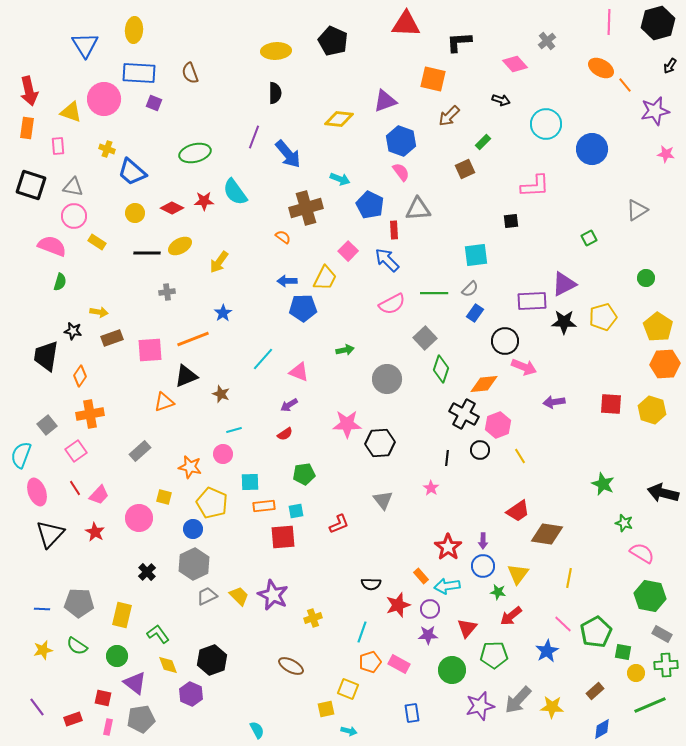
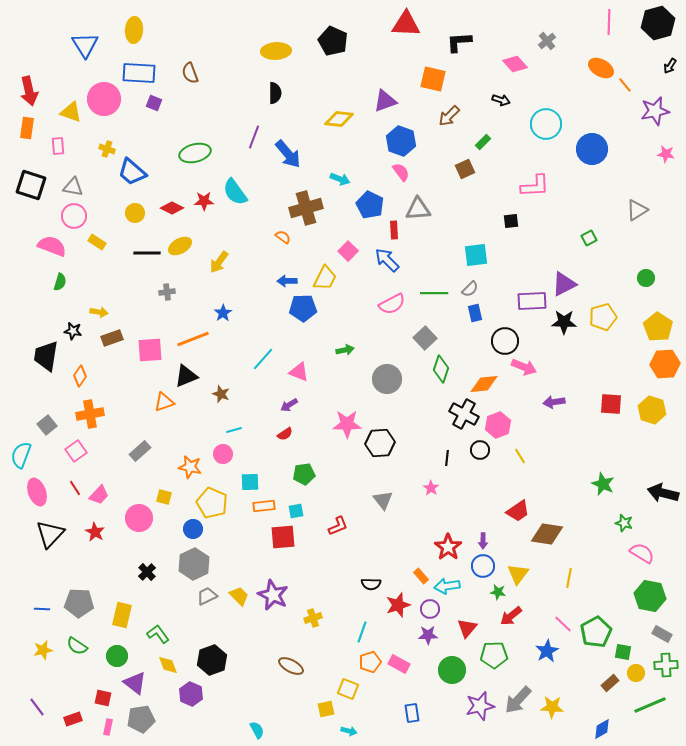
blue rectangle at (475, 313): rotated 48 degrees counterclockwise
red L-shape at (339, 524): moved 1 px left, 2 px down
brown rectangle at (595, 691): moved 15 px right, 8 px up
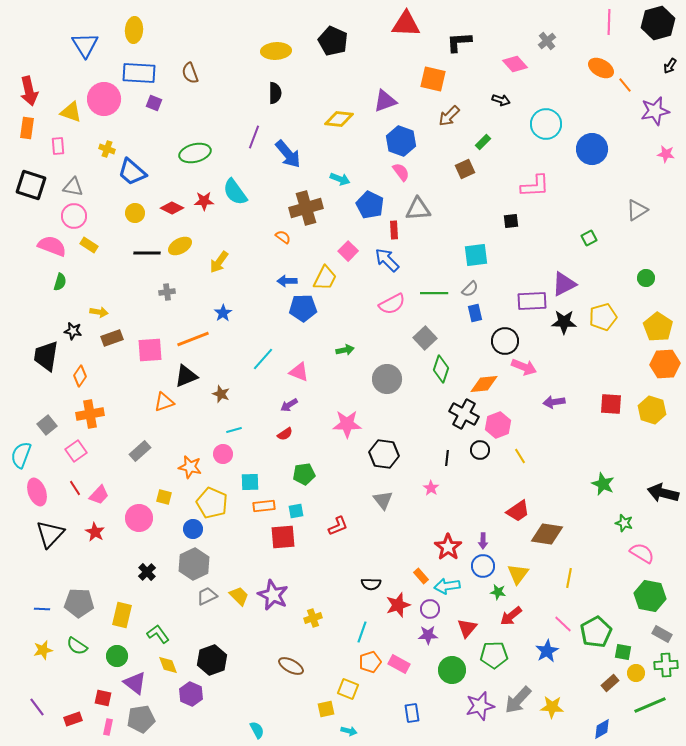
yellow rectangle at (97, 242): moved 8 px left, 3 px down
black hexagon at (380, 443): moved 4 px right, 11 px down; rotated 12 degrees clockwise
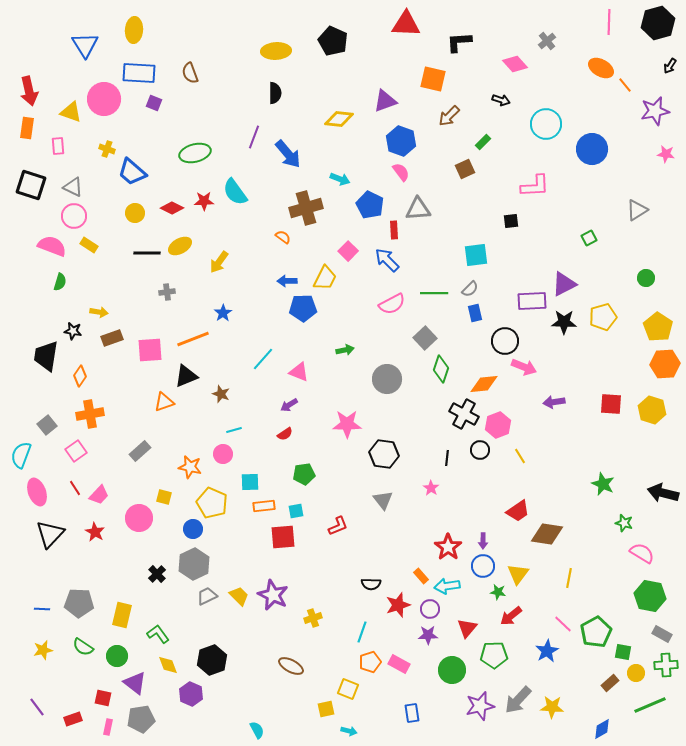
gray triangle at (73, 187): rotated 15 degrees clockwise
black cross at (147, 572): moved 10 px right, 2 px down
green semicircle at (77, 646): moved 6 px right, 1 px down
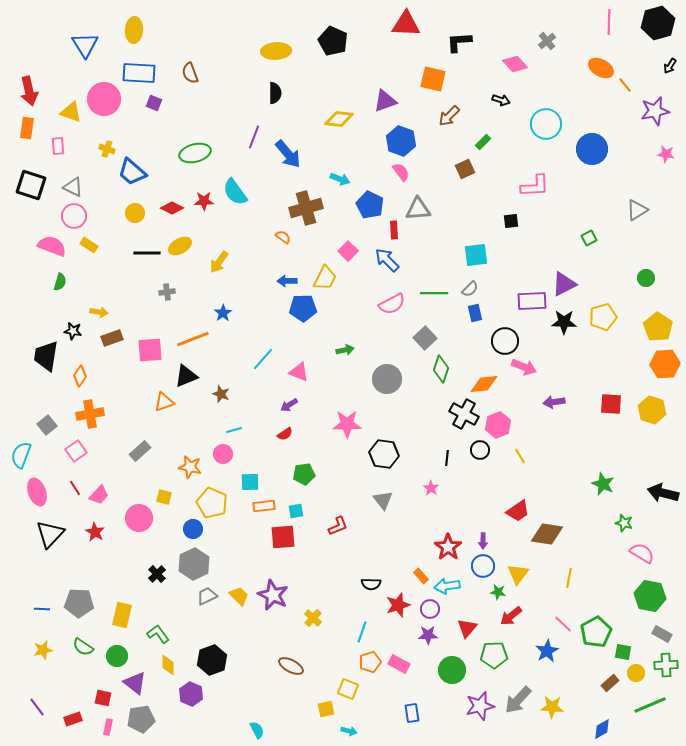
yellow cross at (313, 618): rotated 30 degrees counterclockwise
yellow diamond at (168, 665): rotated 20 degrees clockwise
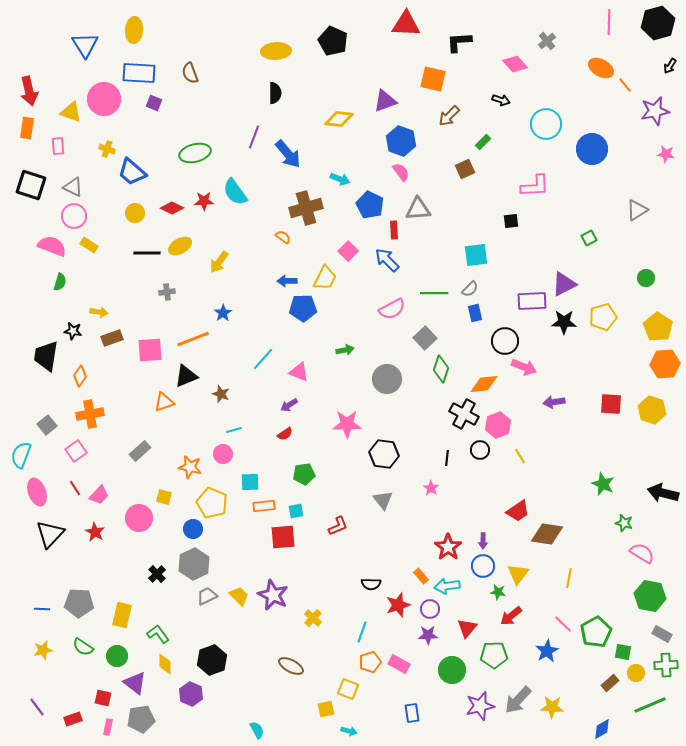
pink semicircle at (392, 304): moved 5 px down
yellow diamond at (168, 665): moved 3 px left, 1 px up
